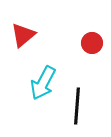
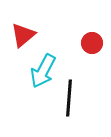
cyan arrow: moved 12 px up
black line: moved 8 px left, 8 px up
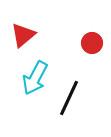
cyan arrow: moved 8 px left, 7 px down
black line: rotated 21 degrees clockwise
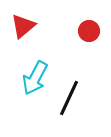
red triangle: moved 9 px up
red circle: moved 3 px left, 12 px up
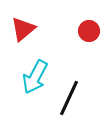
red triangle: moved 3 px down
cyan arrow: moved 1 px up
